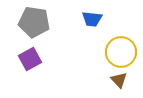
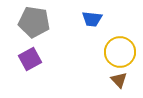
yellow circle: moved 1 px left
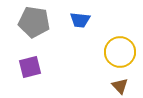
blue trapezoid: moved 12 px left, 1 px down
purple square: moved 8 px down; rotated 15 degrees clockwise
brown triangle: moved 1 px right, 6 px down
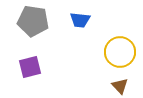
gray pentagon: moved 1 px left, 1 px up
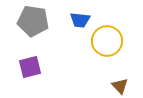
yellow circle: moved 13 px left, 11 px up
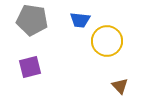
gray pentagon: moved 1 px left, 1 px up
